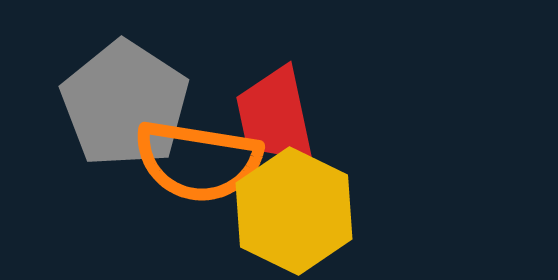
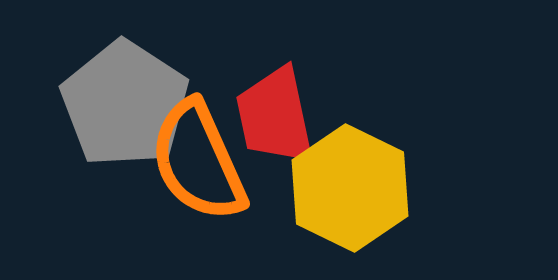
orange semicircle: rotated 57 degrees clockwise
yellow hexagon: moved 56 px right, 23 px up
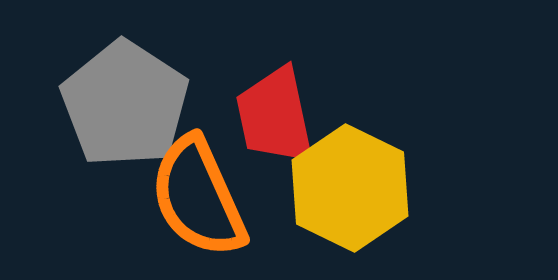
orange semicircle: moved 36 px down
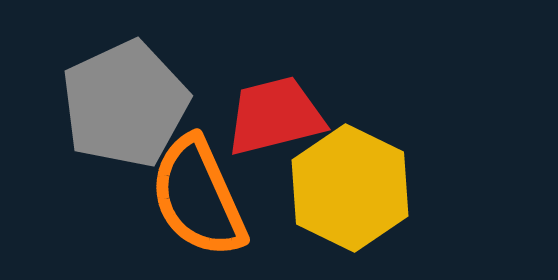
gray pentagon: rotated 14 degrees clockwise
red trapezoid: rotated 88 degrees clockwise
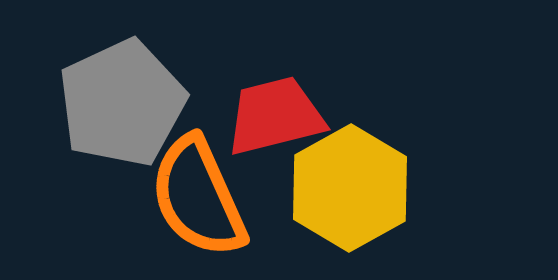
gray pentagon: moved 3 px left, 1 px up
yellow hexagon: rotated 5 degrees clockwise
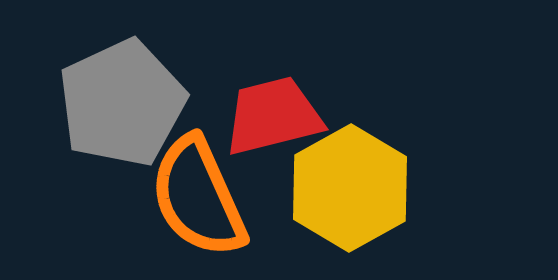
red trapezoid: moved 2 px left
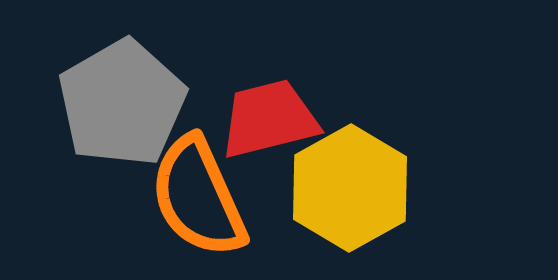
gray pentagon: rotated 5 degrees counterclockwise
red trapezoid: moved 4 px left, 3 px down
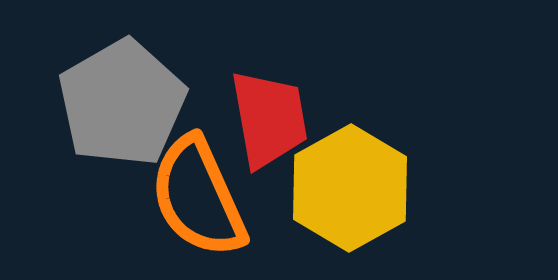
red trapezoid: rotated 94 degrees clockwise
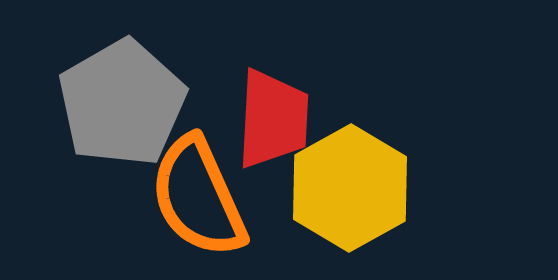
red trapezoid: moved 4 px right; rotated 13 degrees clockwise
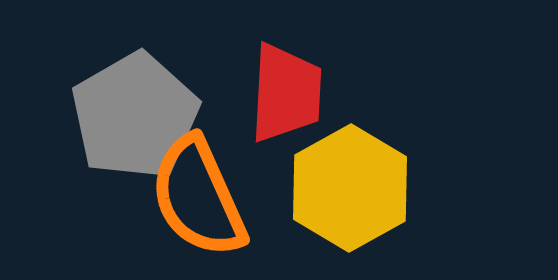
gray pentagon: moved 13 px right, 13 px down
red trapezoid: moved 13 px right, 26 px up
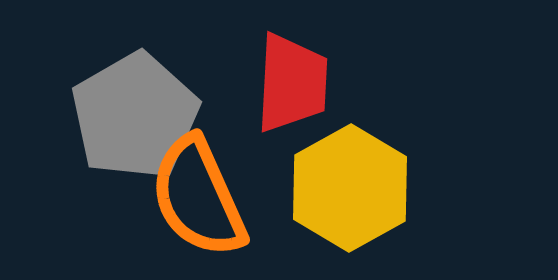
red trapezoid: moved 6 px right, 10 px up
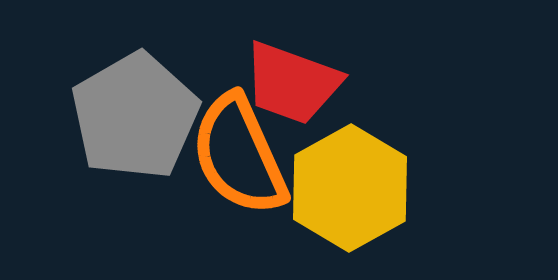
red trapezoid: rotated 107 degrees clockwise
orange semicircle: moved 41 px right, 42 px up
